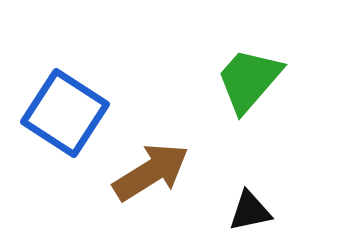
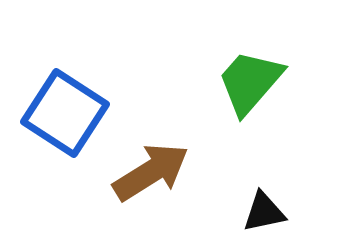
green trapezoid: moved 1 px right, 2 px down
black triangle: moved 14 px right, 1 px down
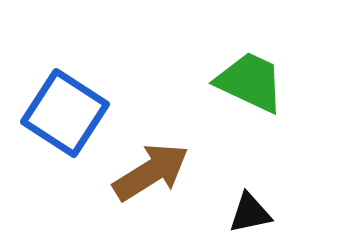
green trapezoid: rotated 74 degrees clockwise
black triangle: moved 14 px left, 1 px down
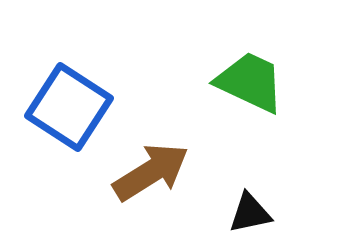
blue square: moved 4 px right, 6 px up
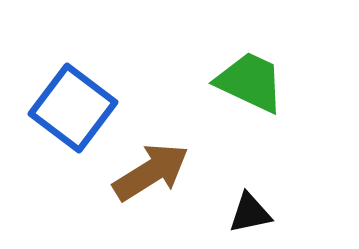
blue square: moved 4 px right, 1 px down; rotated 4 degrees clockwise
